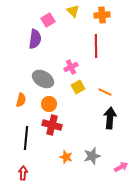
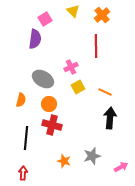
orange cross: rotated 35 degrees counterclockwise
pink square: moved 3 px left, 1 px up
orange star: moved 2 px left, 4 px down
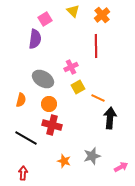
orange line: moved 7 px left, 6 px down
black line: rotated 65 degrees counterclockwise
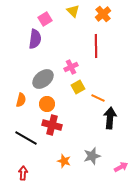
orange cross: moved 1 px right, 1 px up
gray ellipse: rotated 70 degrees counterclockwise
orange circle: moved 2 px left
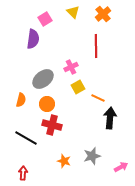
yellow triangle: moved 1 px down
purple semicircle: moved 2 px left
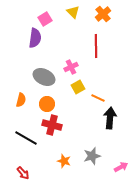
purple semicircle: moved 2 px right, 1 px up
gray ellipse: moved 1 px right, 2 px up; rotated 65 degrees clockwise
red arrow: rotated 136 degrees clockwise
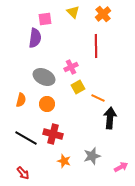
pink square: rotated 24 degrees clockwise
red cross: moved 1 px right, 9 px down
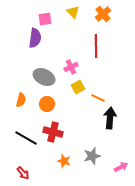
red cross: moved 2 px up
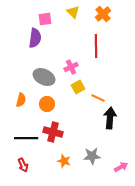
black line: rotated 30 degrees counterclockwise
gray star: rotated 12 degrees clockwise
red arrow: moved 8 px up; rotated 16 degrees clockwise
